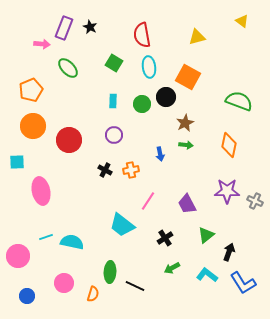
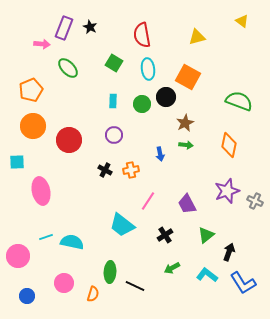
cyan ellipse at (149, 67): moved 1 px left, 2 px down
purple star at (227, 191): rotated 20 degrees counterclockwise
black cross at (165, 238): moved 3 px up
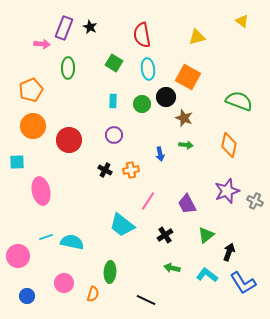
green ellipse at (68, 68): rotated 45 degrees clockwise
brown star at (185, 123): moved 1 px left, 5 px up; rotated 24 degrees counterclockwise
green arrow at (172, 268): rotated 42 degrees clockwise
black line at (135, 286): moved 11 px right, 14 px down
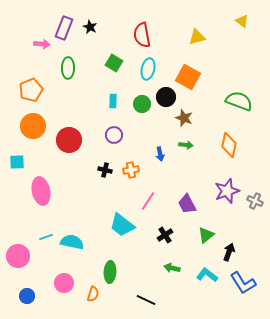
cyan ellipse at (148, 69): rotated 20 degrees clockwise
black cross at (105, 170): rotated 16 degrees counterclockwise
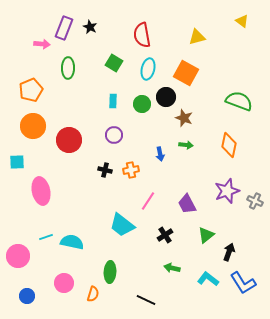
orange square at (188, 77): moved 2 px left, 4 px up
cyan L-shape at (207, 275): moved 1 px right, 4 px down
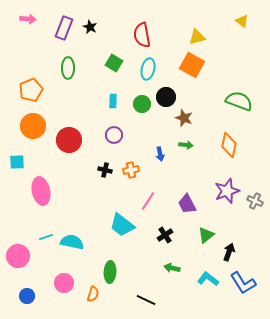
pink arrow at (42, 44): moved 14 px left, 25 px up
orange square at (186, 73): moved 6 px right, 8 px up
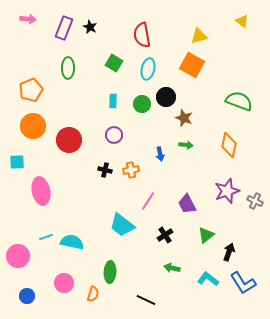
yellow triangle at (197, 37): moved 2 px right, 1 px up
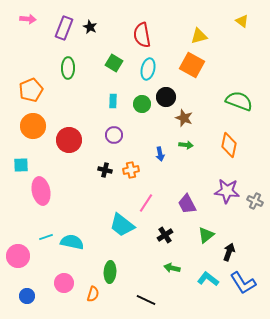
cyan square at (17, 162): moved 4 px right, 3 px down
purple star at (227, 191): rotated 25 degrees clockwise
pink line at (148, 201): moved 2 px left, 2 px down
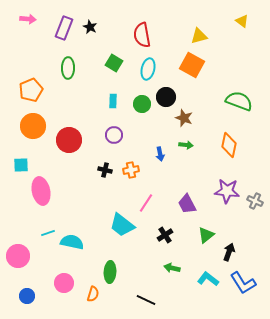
cyan line at (46, 237): moved 2 px right, 4 px up
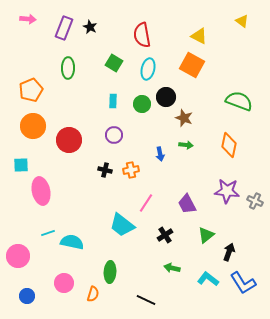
yellow triangle at (199, 36): rotated 42 degrees clockwise
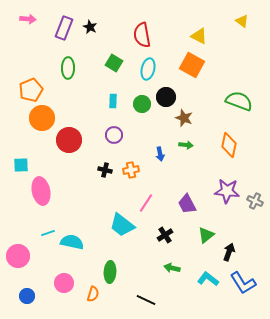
orange circle at (33, 126): moved 9 px right, 8 px up
